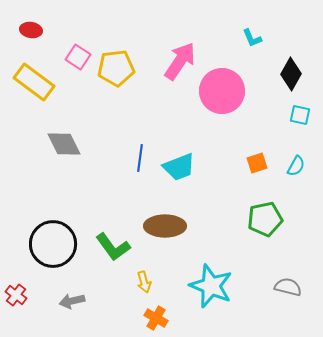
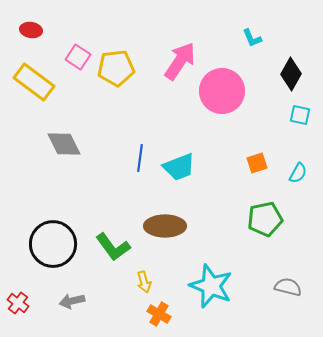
cyan semicircle: moved 2 px right, 7 px down
red cross: moved 2 px right, 8 px down
orange cross: moved 3 px right, 4 px up
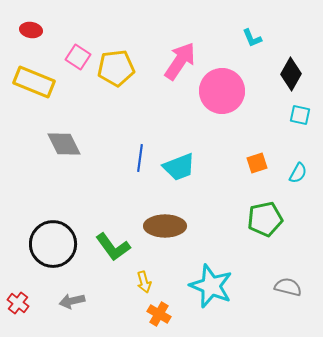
yellow rectangle: rotated 15 degrees counterclockwise
